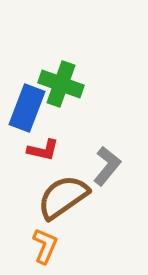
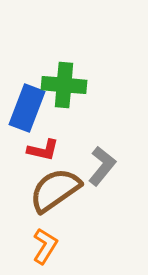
green cross: moved 3 px right, 1 px down; rotated 15 degrees counterclockwise
gray L-shape: moved 5 px left
brown semicircle: moved 8 px left, 7 px up
orange L-shape: rotated 9 degrees clockwise
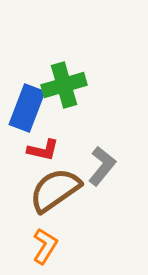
green cross: rotated 21 degrees counterclockwise
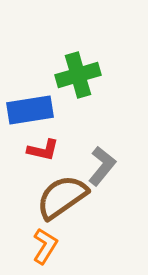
green cross: moved 14 px right, 10 px up
blue rectangle: moved 3 px right, 2 px down; rotated 60 degrees clockwise
brown semicircle: moved 7 px right, 7 px down
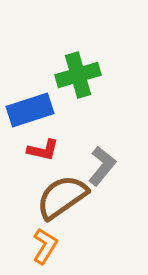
blue rectangle: rotated 9 degrees counterclockwise
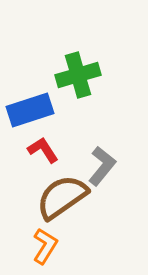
red L-shape: rotated 136 degrees counterclockwise
